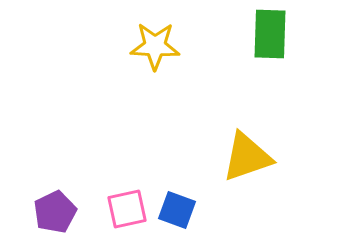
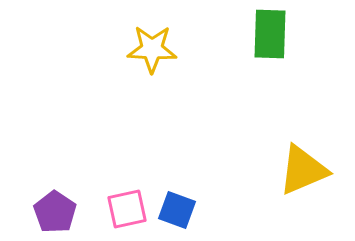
yellow star: moved 3 px left, 3 px down
yellow triangle: moved 56 px right, 13 px down; rotated 4 degrees counterclockwise
purple pentagon: rotated 12 degrees counterclockwise
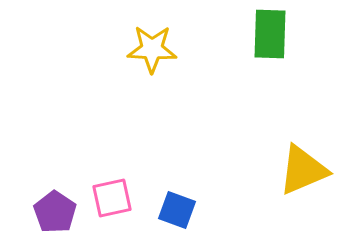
pink square: moved 15 px left, 11 px up
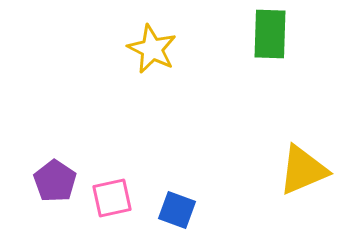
yellow star: rotated 24 degrees clockwise
purple pentagon: moved 31 px up
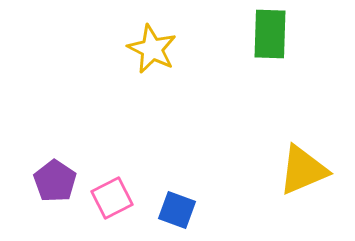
pink square: rotated 15 degrees counterclockwise
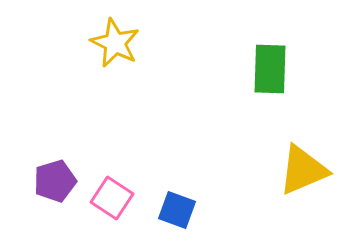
green rectangle: moved 35 px down
yellow star: moved 37 px left, 6 px up
purple pentagon: rotated 21 degrees clockwise
pink square: rotated 30 degrees counterclockwise
